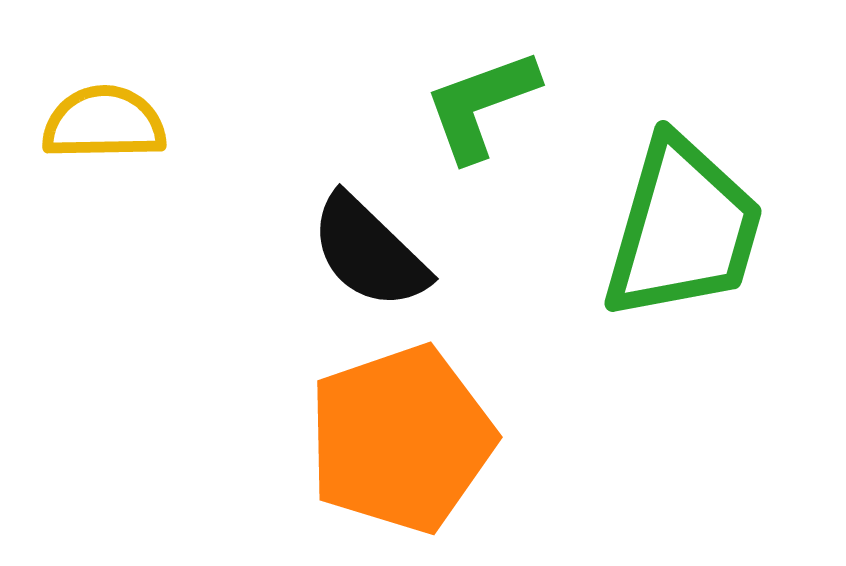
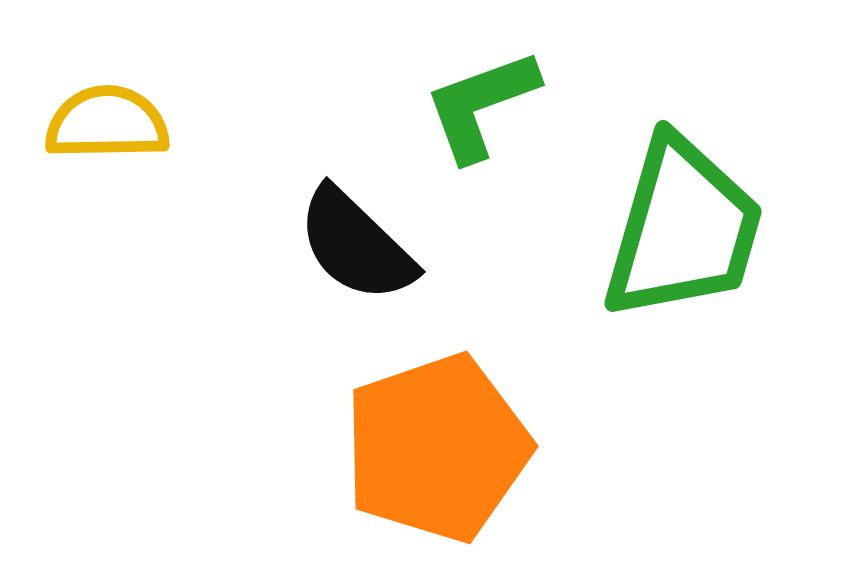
yellow semicircle: moved 3 px right
black semicircle: moved 13 px left, 7 px up
orange pentagon: moved 36 px right, 9 px down
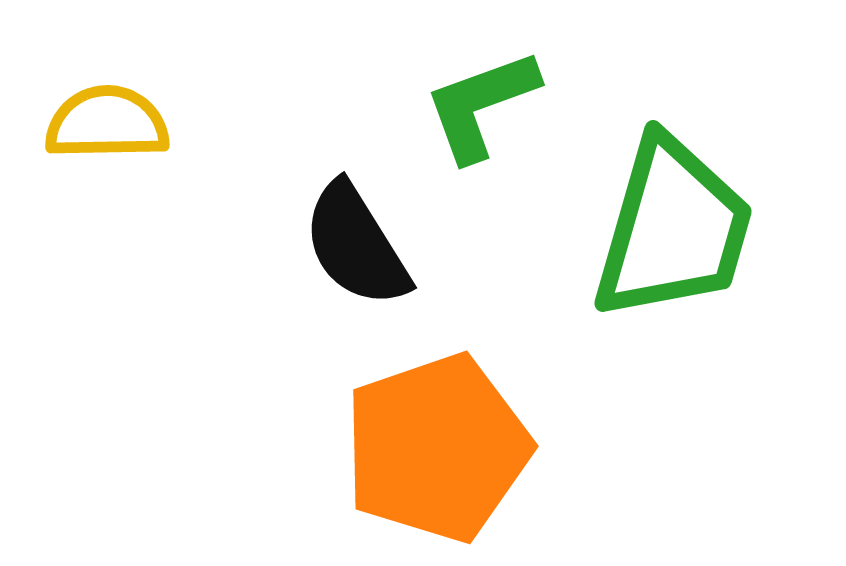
green trapezoid: moved 10 px left
black semicircle: rotated 14 degrees clockwise
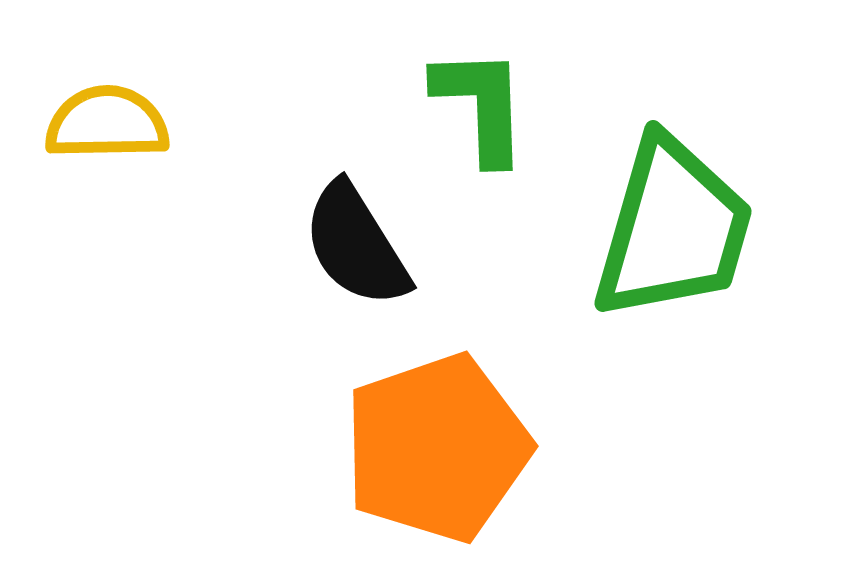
green L-shape: rotated 108 degrees clockwise
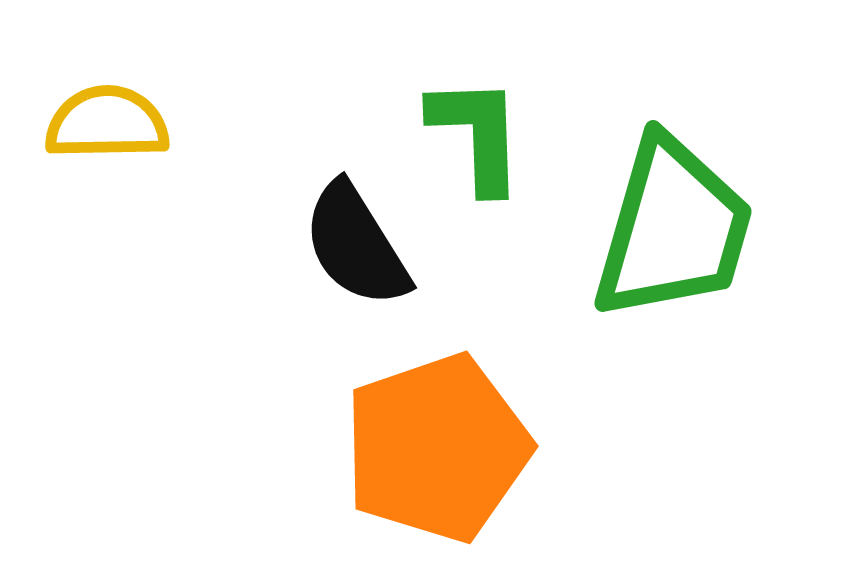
green L-shape: moved 4 px left, 29 px down
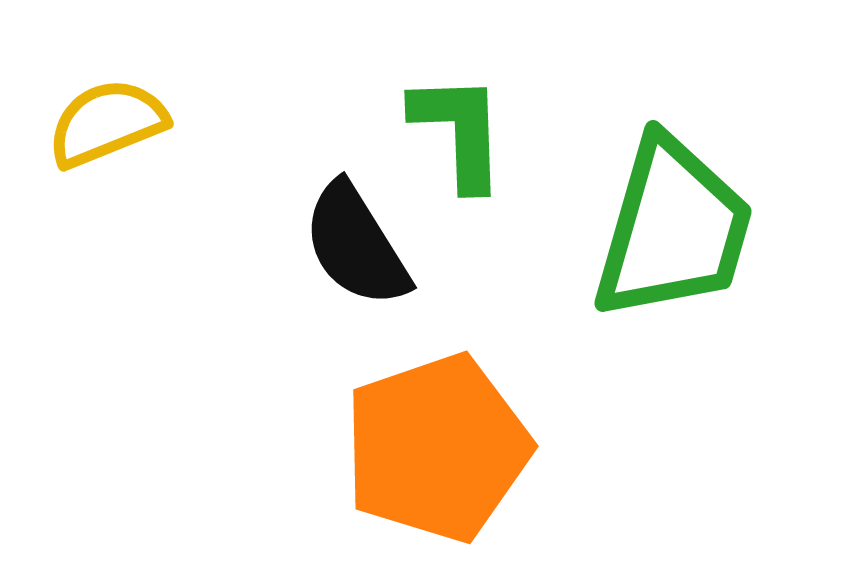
yellow semicircle: rotated 21 degrees counterclockwise
green L-shape: moved 18 px left, 3 px up
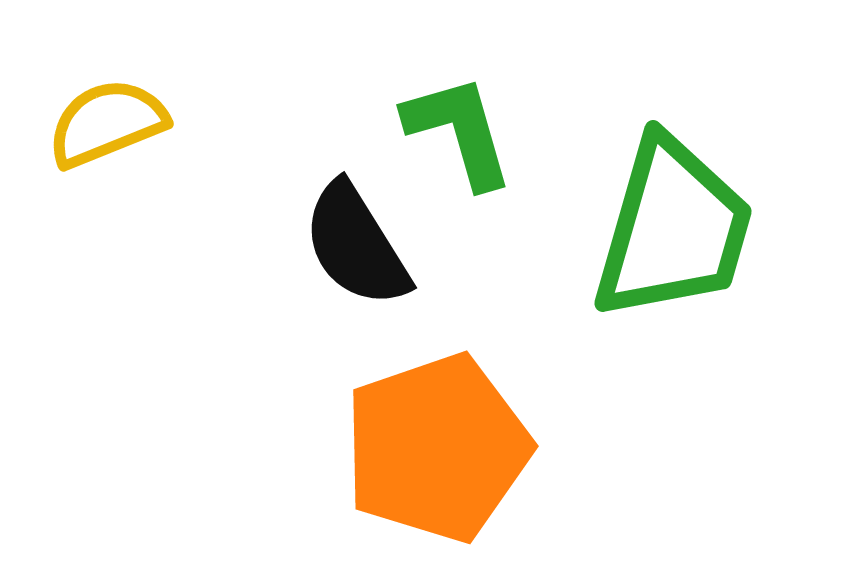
green L-shape: rotated 14 degrees counterclockwise
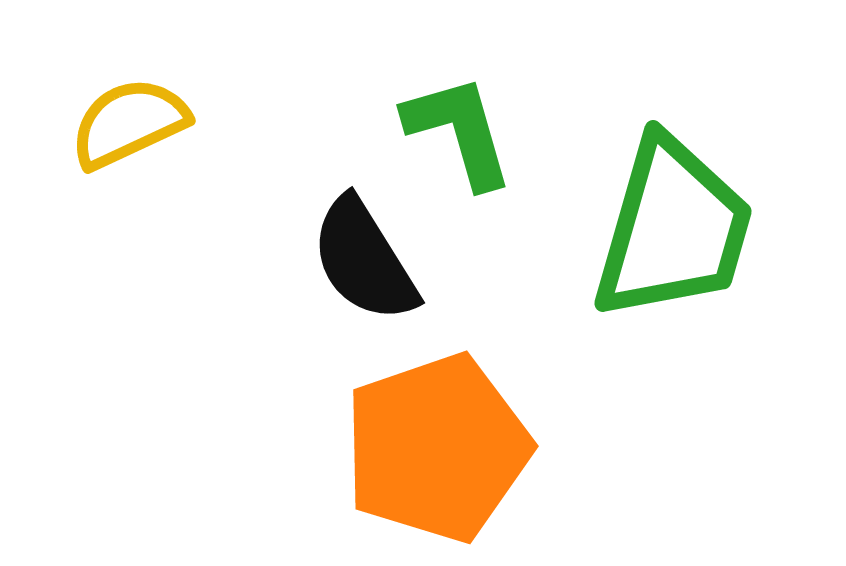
yellow semicircle: moved 22 px right; rotated 3 degrees counterclockwise
black semicircle: moved 8 px right, 15 px down
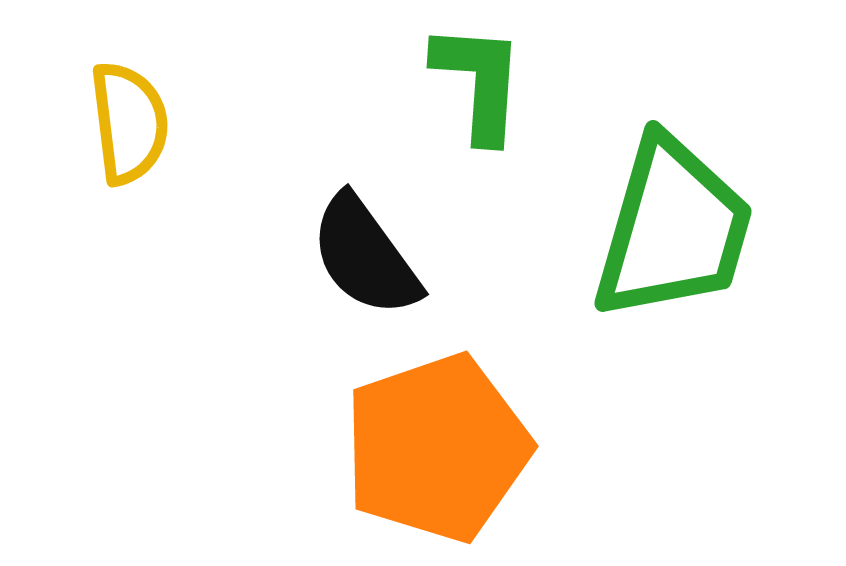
yellow semicircle: rotated 108 degrees clockwise
green L-shape: moved 20 px right, 49 px up; rotated 20 degrees clockwise
black semicircle: moved 1 px right, 4 px up; rotated 4 degrees counterclockwise
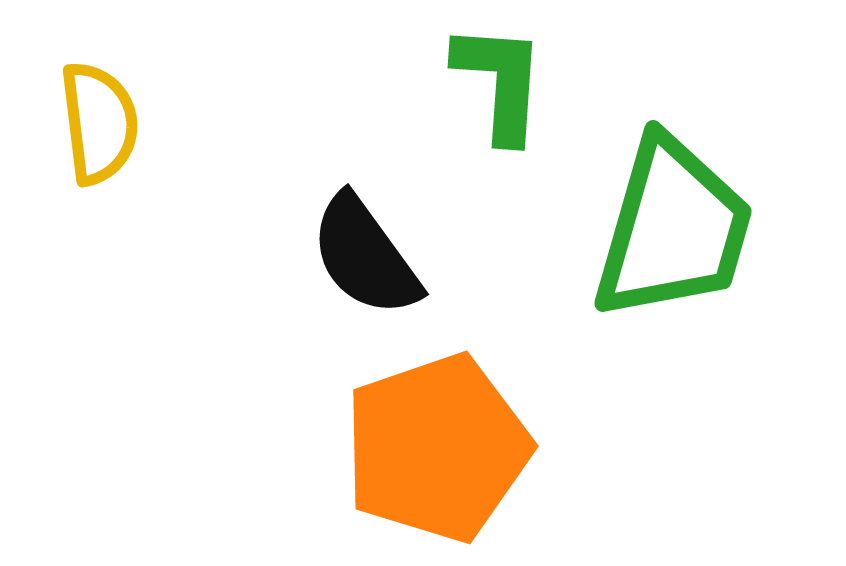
green L-shape: moved 21 px right
yellow semicircle: moved 30 px left
